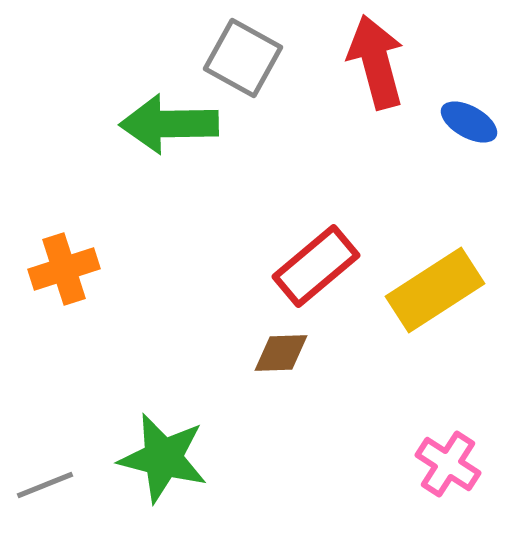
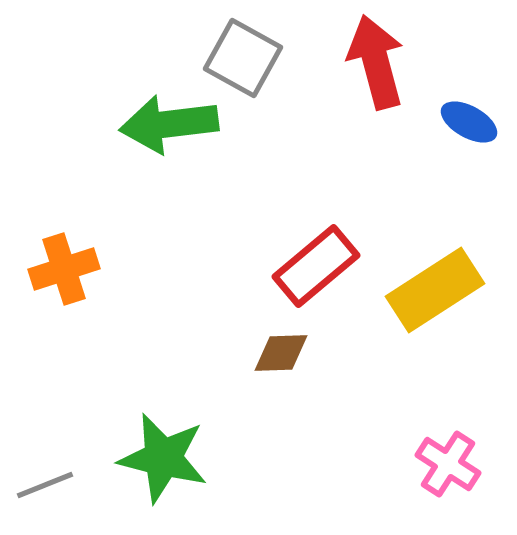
green arrow: rotated 6 degrees counterclockwise
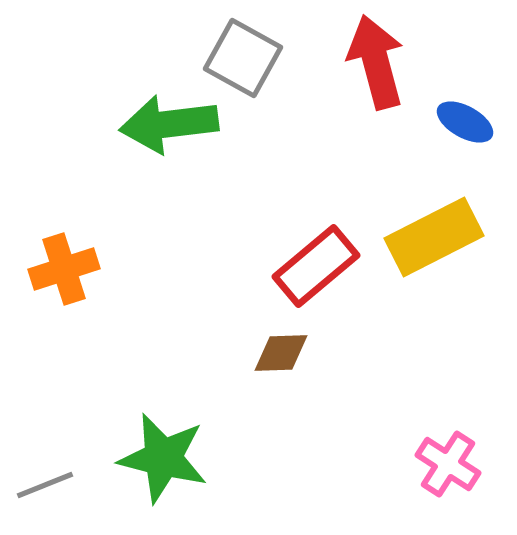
blue ellipse: moved 4 px left
yellow rectangle: moved 1 px left, 53 px up; rotated 6 degrees clockwise
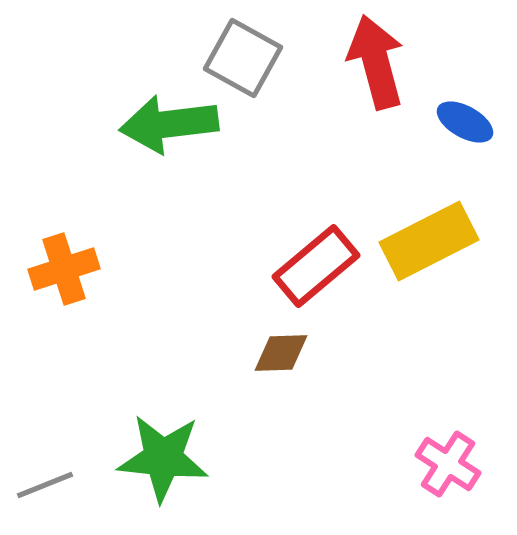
yellow rectangle: moved 5 px left, 4 px down
green star: rotated 8 degrees counterclockwise
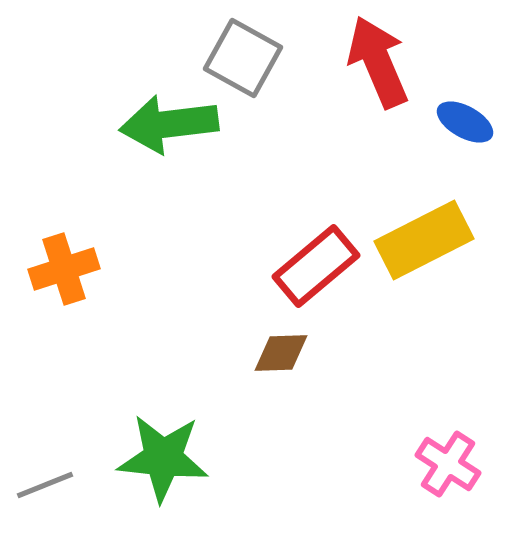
red arrow: moved 2 px right; rotated 8 degrees counterclockwise
yellow rectangle: moved 5 px left, 1 px up
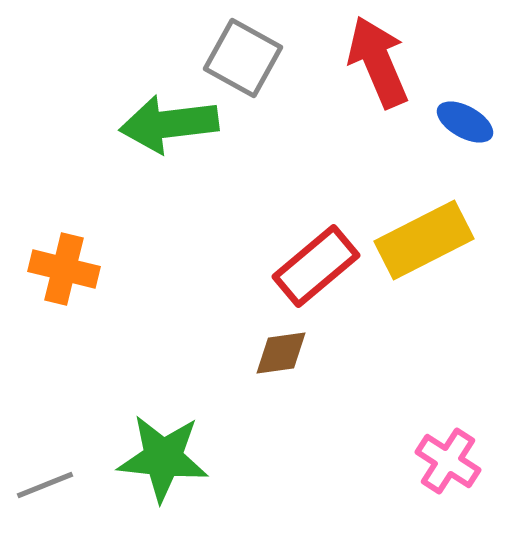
orange cross: rotated 32 degrees clockwise
brown diamond: rotated 6 degrees counterclockwise
pink cross: moved 3 px up
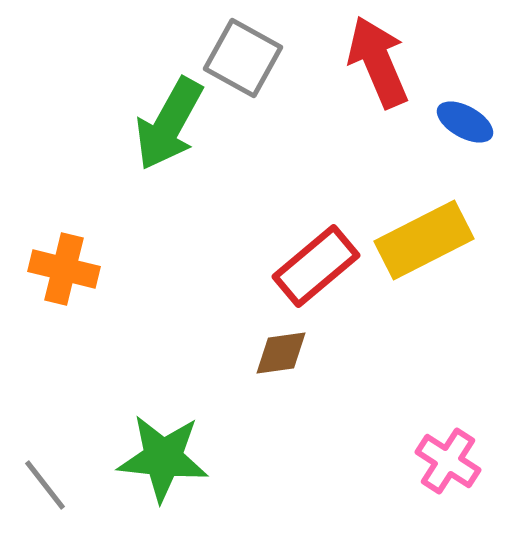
green arrow: rotated 54 degrees counterclockwise
gray line: rotated 74 degrees clockwise
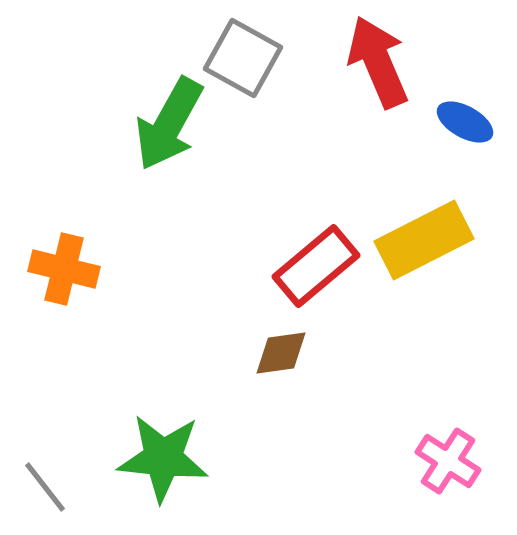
gray line: moved 2 px down
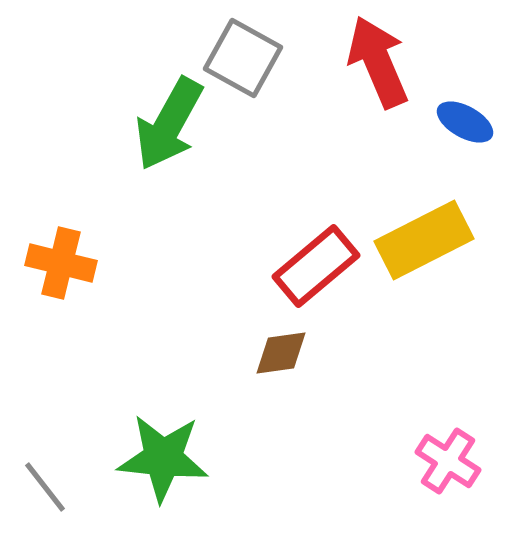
orange cross: moved 3 px left, 6 px up
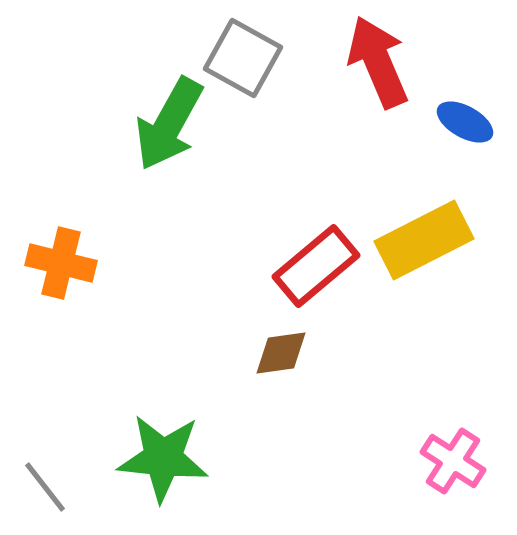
pink cross: moved 5 px right
